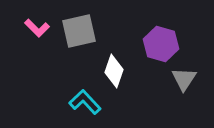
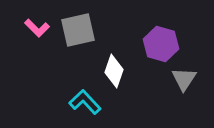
gray square: moved 1 px left, 1 px up
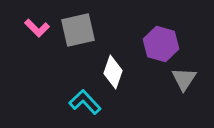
white diamond: moved 1 px left, 1 px down
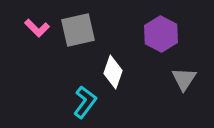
purple hexagon: moved 10 px up; rotated 12 degrees clockwise
cyan L-shape: rotated 80 degrees clockwise
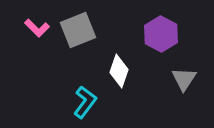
gray square: rotated 9 degrees counterclockwise
white diamond: moved 6 px right, 1 px up
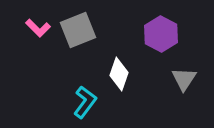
pink L-shape: moved 1 px right
white diamond: moved 3 px down
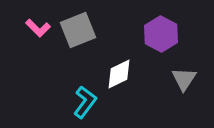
white diamond: rotated 44 degrees clockwise
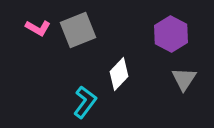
pink L-shape: rotated 15 degrees counterclockwise
purple hexagon: moved 10 px right
white diamond: rotated 20 degrees counterclockwise
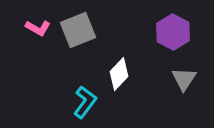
purple hexagon: moved 2 px right, 2 px up
